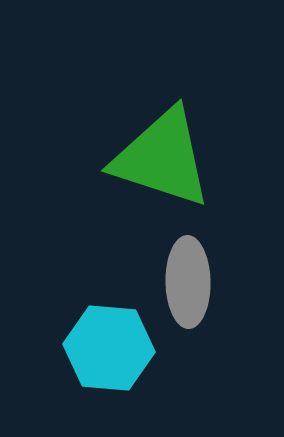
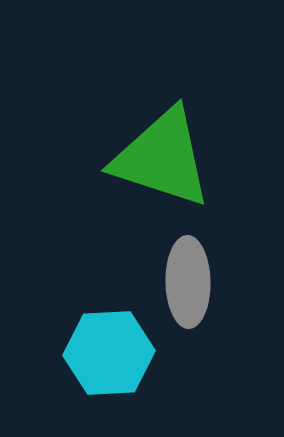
cyan hexagon: moved 5 px down; rotated 8 degrees counterclockwise
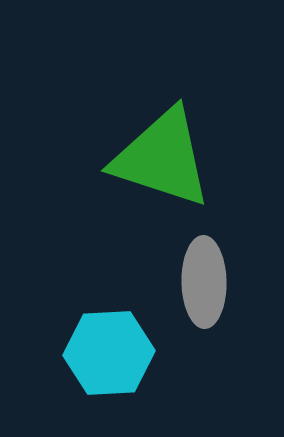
gray ellipse: moved 16 px right
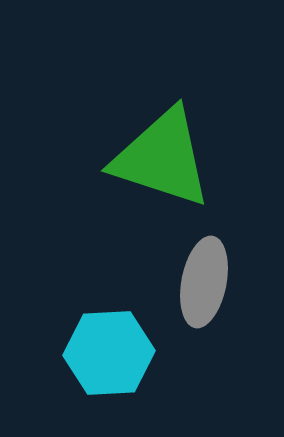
gray ellipse: rotated 12 degrees clockwise
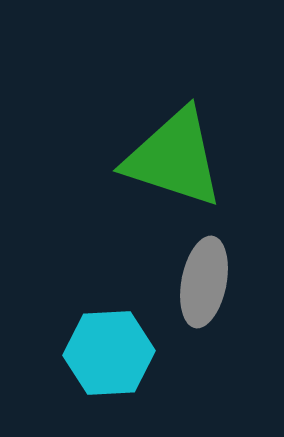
green triangle: moved 12 px right
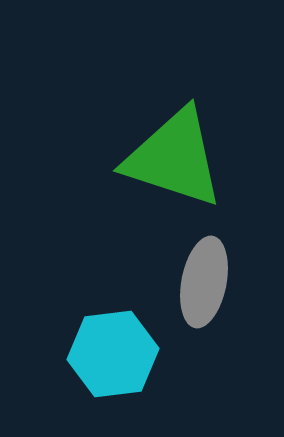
cyan hexagon: moved 4 px right, 1 px down; rotated 4 degrees counterclockwise
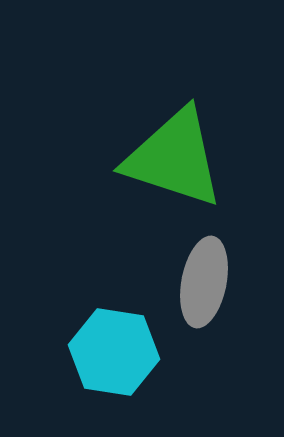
cyan hexagon: moved 1 px right, 2 px up; rotated 16 degrees clockwise
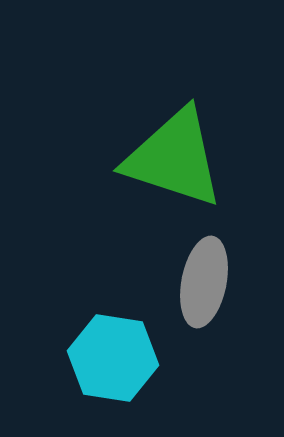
cyan hexagon: moved 1 px left, 6 px down
